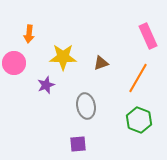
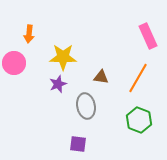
brown triangle: moved 14 px down; rotated 28 degrees clockwise
purple star: moved 12 px right, 1 px up
purple square: rotated 12 degrees clockwise
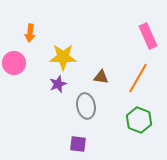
orange arrow: moved 1 px right, 1 px up
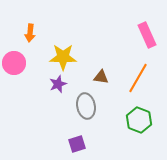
pink rectangle: moved 1 px left, 1 px up
purple square: moved 1 px left; rotated 24 degrees counterclockwise
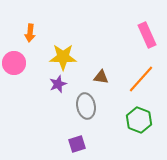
orange line: moved 3 px right, 1 px down; rotated 12 degrees clockwise
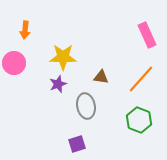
orange arrow: moved 5 px left, 3 px up
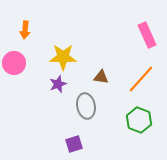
purple square: moved 3 px left
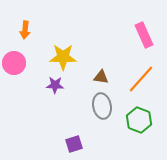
pink rectangle: moved 3 px left
purple star: moved 3 px left, 1 px down; rotated 24 degrees clockwise
gray ellipse: moved 16 px right
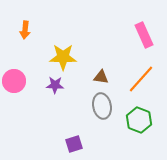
pink circle: moved 18 px down
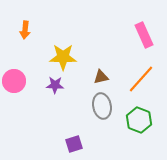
brown triangle: rotated 21 degrees counterclockwise
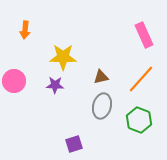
gray ellipse: rotated 25 degrees clockwise
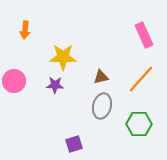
green hexagon: moved 4 px down; rotated 20 degrees counterclockwise
